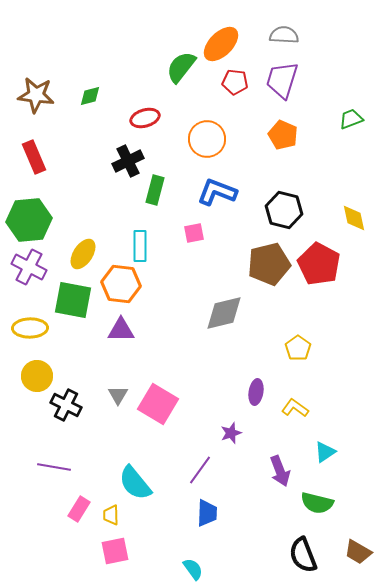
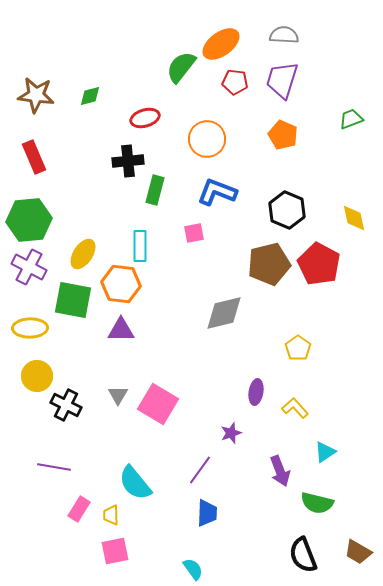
orange ellipse at (221, 44): rotated 9 degrees clockwise
black cross at (128, 161): rotated 20 degrees clockwise
black hexagon at (284, 210): moved 3 px right; rotated 9 degrees clockwise
yellow L-shape at (295, 408): rotated 12 degrees clockwise
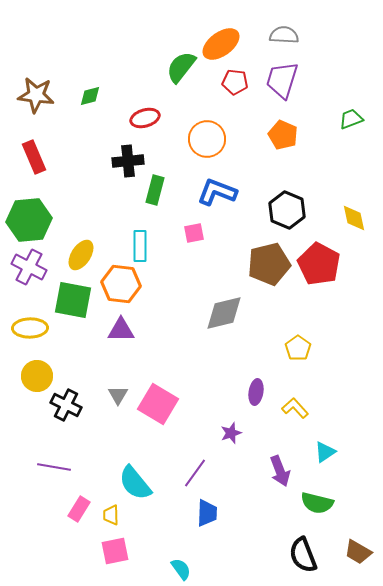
yellow ellipse at (83, 254): moved 2 px left, 1 px down
purple line at (200, 470): moved 5 px left, 3 px down
cyan semicircle at (193, 569): moved 12 px left
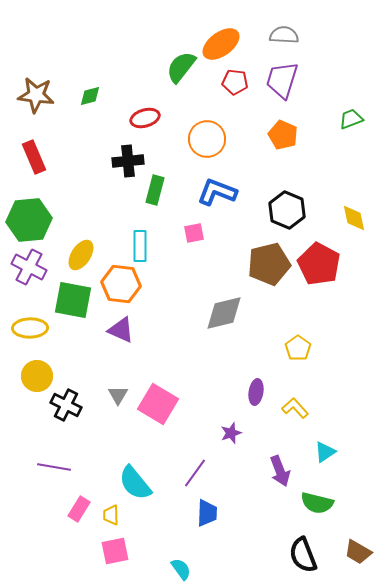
purple triangle at (121, 330): rotated 24 degrees clockwise
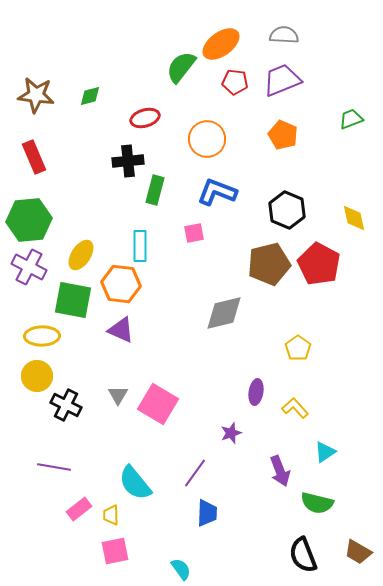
purple trapezoid at (282, 80): rotated 51 degrees clockwise
yellow ellipse at (30, 328): moved 12 px right, 8 px down
pink rectangle at (79, 509): rotated 20 degrees clockwise
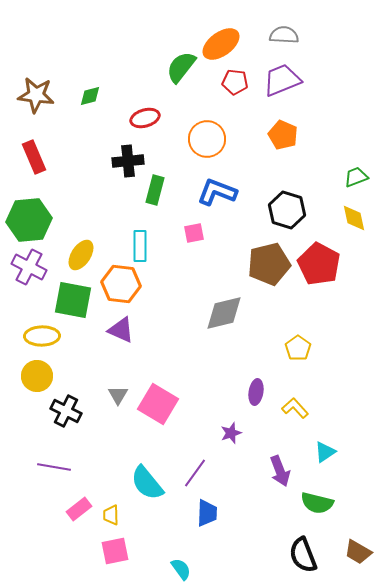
green trapezoid at (351, 119): moved 5 px right, 58 px down
black hexagon at (287, 210): rotated 6 degrees counterclockwise
black cross at (66, 405): moved 6 px down
cyan semicircle at (135, 483): moved 12 px right
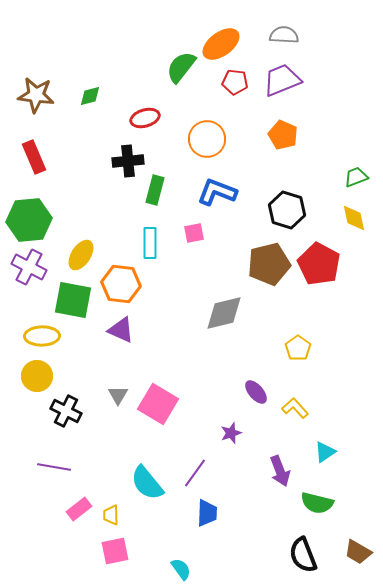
cyan rectangle at (140, 246): moved 10 px right, 3 px up
purple ellipse at (256, 392): rotated 50 degrees counterclockwise
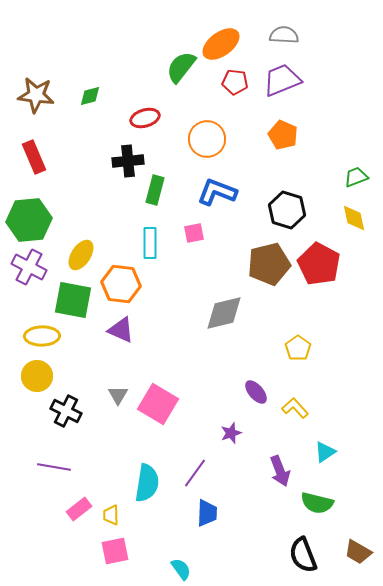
cyan semicircle at (147, 483): rotated 132 degrees counterclockwise
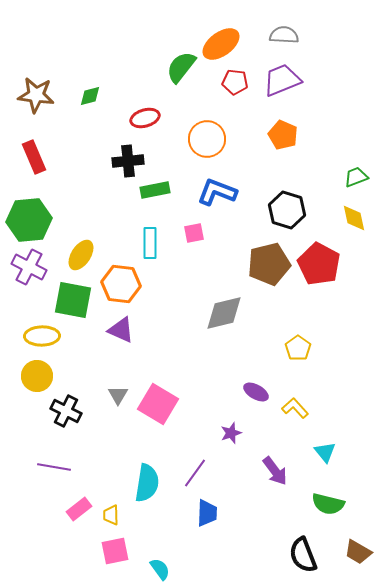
green rectangle at (155, 190): rotated 64 degrees clockwise
purple ellipse at (256, 392): rotated 20 degrees counterclockwise
cyan triangle at (325, 452): rotated 35 degrees counterclockwise
purple arrow at (280, 471): moved 5 px left; rotated 16 degrees counterclockwise
green semicircle at (317, 503): moved 11 px right, 1 px down
cyan semicircle at (181, 569): moved 21 px left
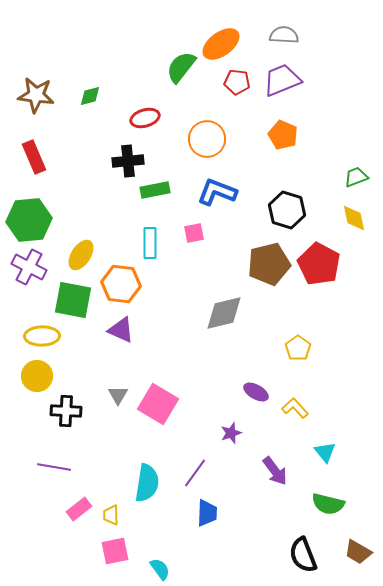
red pentagon at (235, 82): moved 2 px right
black cross at (66, 411): rotated 24 degrees counterclockwise
